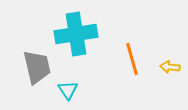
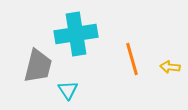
gray trapezoid: moved 1 px right, 1 px up; rotated 27 degrees clockwise
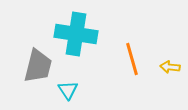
cyan cross: rotated 18 degrees clockwise
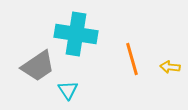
gray trapezoid: rotated 42 degrees clockwise
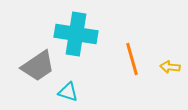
cyan triangle: moved 2 px down; rotated 40 degrees counterclockwise
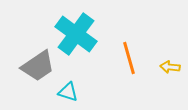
cyan cross: rotated 27 degrees clockwise
orange line: moved 3 px left, 1 px up
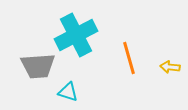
cyan cross: moved 1 px down; rotated 27 degrees clockwise
gray trapezoid: rotated 30 degrees clockwise
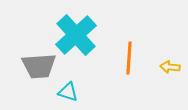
cyan cross: rotated 15 degrees counterclockwise
orange line: rotated 20 degrees clockwise
gray trapezoid: moved 1 px right
